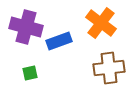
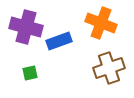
orange cross: rotated 16 degrees counterclockwise
brown cross: rotated 12 degrees counterclockwise
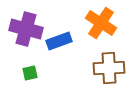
orange cross: rotated 12 degrees clockwise
purple cross: moved 2 px down
brown cross: rotated 16 degrees clockwise
